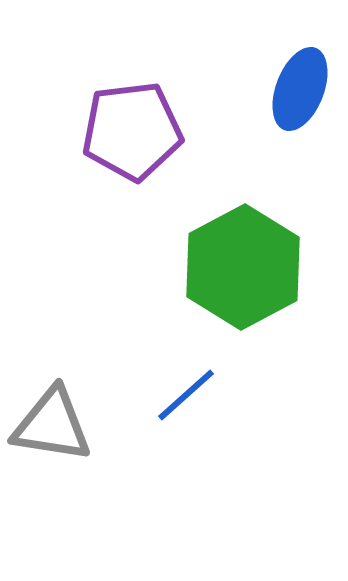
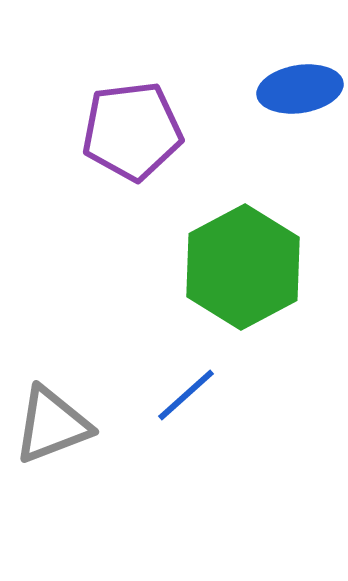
blue ellipse: rotated 60 degrees clockwise
gray triangle: rotated 30 degrees counterclockwise
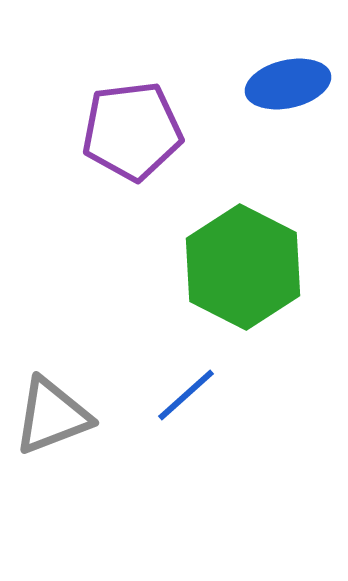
blue ellipse: moved 12 px left, 5 px up; rotated 4 degrees counterclockwise
green hexagon: rotated 5 degrees counterclockwise
gray triangle: moved 9 px up
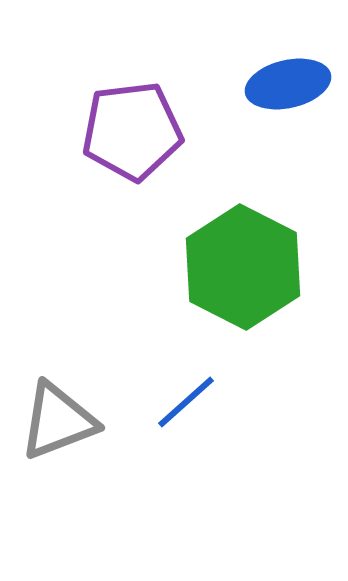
blue line: moved 7 px down
gray triangle: moved 6 px right, 5 px down
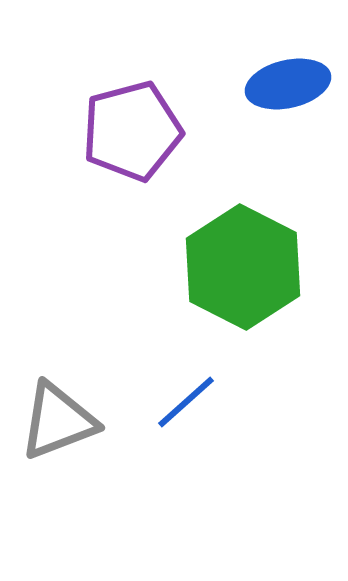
purple pentagon: rotated 8 degrees counterclockwise
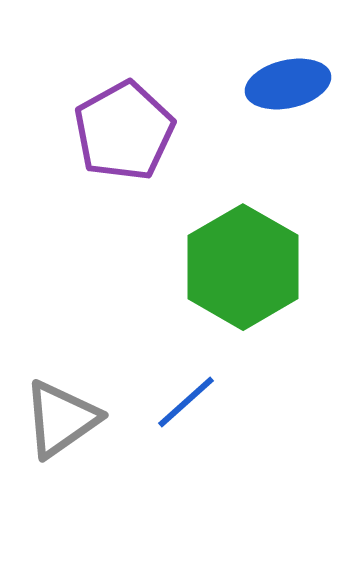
purple pentagon: moved 8 px left; rotated 14 degrees counterclockwise
green hexagon: rotated 3 degrees clockwise
gray triangle: moved 3 px right, 2 px up; rotated 14 degrees counterclockwise
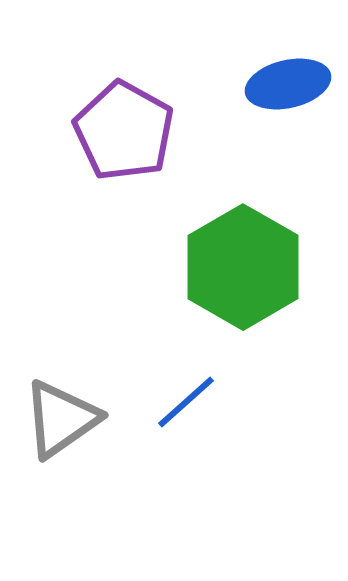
purple pentagon: rotated 14 degrees counterclockwise
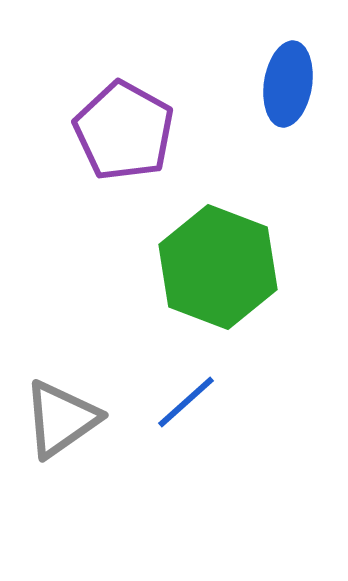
blue ellipse: rotated 68 degrees counterclockwise
green hexagon: moved 25 px left; rotated 9 degrees counterclockwise
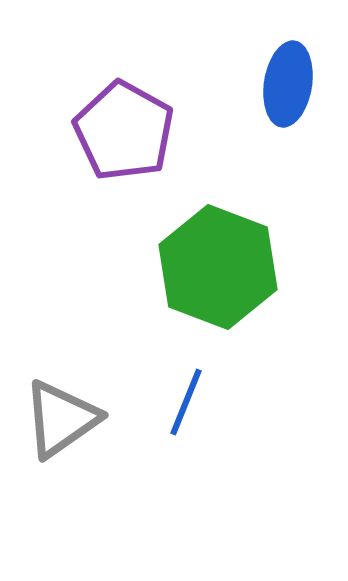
blue line: rotated 26 degrees counterclockwise
